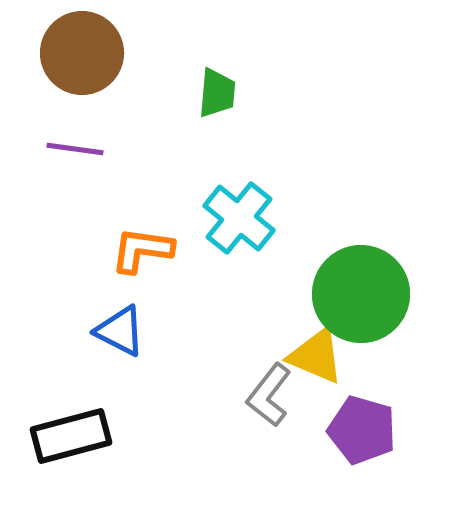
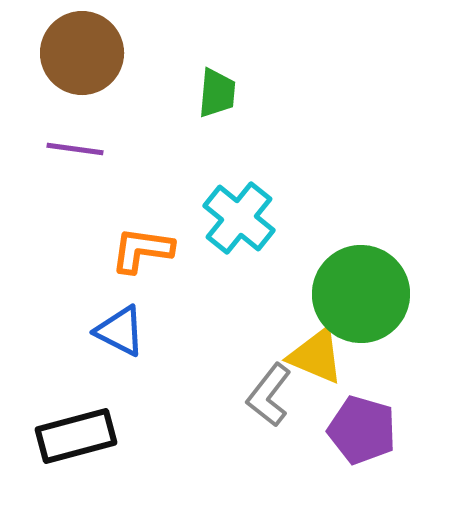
black rectangle: moved 5 px right
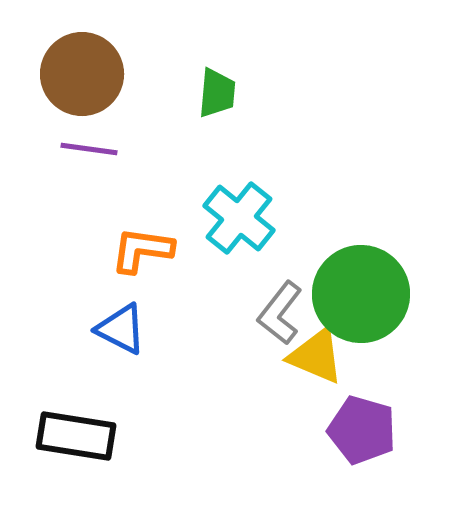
brown circle: moved 21 px down
purple line: moved 14 px right
blue triangle: moved 1 px right, 2 px up
gray L-shape: moved 11 px right, 82 px up
black rectangle: rotated 24 degrees clockwise
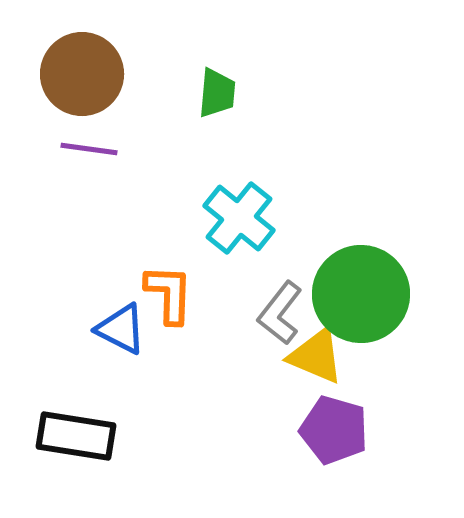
orange L-shape: moved 27 px right, 44 px down; rotated 84 degrees clockwise
purple pentagon: moved 28 px left
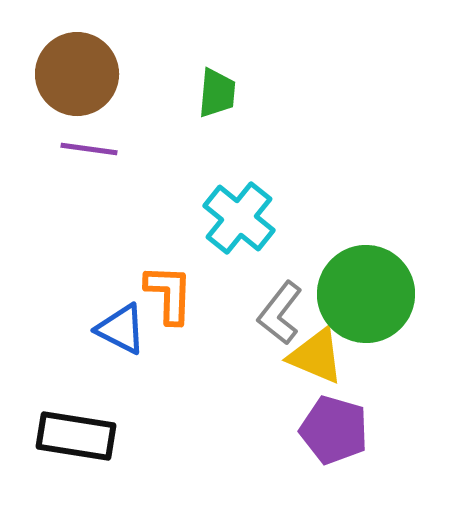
brown circle: moved 5 px left
green circle: moved 5 px right
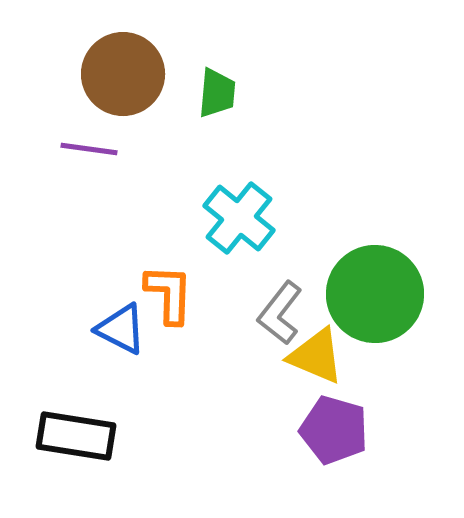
brown circle: moved 46 px right
green circle: moved 9 px right
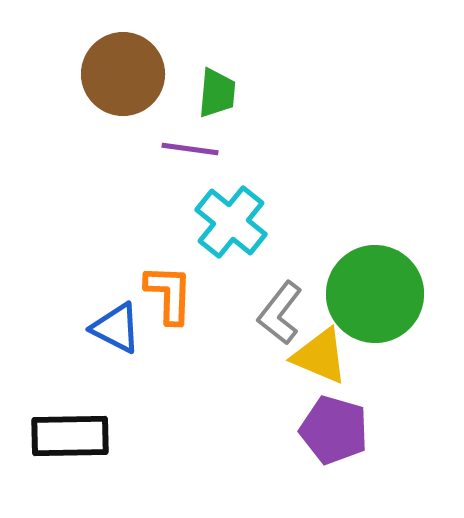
purple line: moved 101 px right
cyan cross: moved 8 px left, 4 px down
blue triangle: moved 5 px left, 1 px up
yellow triangle: moved 4 px right
black rectangle: moved 6 px left; rotated 10 degrees counterclockwise
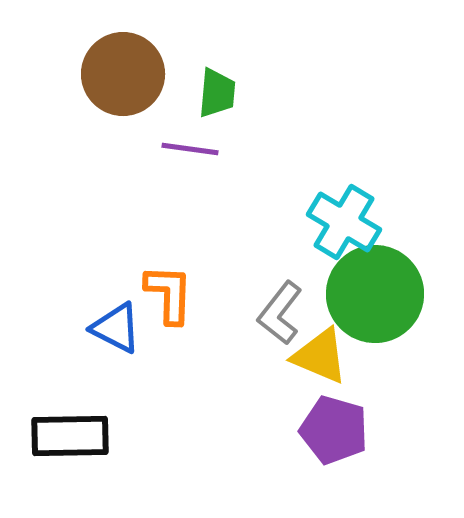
cyan cross: moved 113 px right; rotated 8 degrees counterclockwise
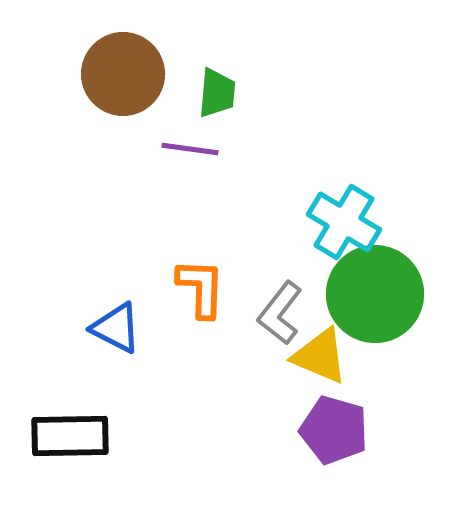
orange L-shape: moved 32 px right, 6 px up
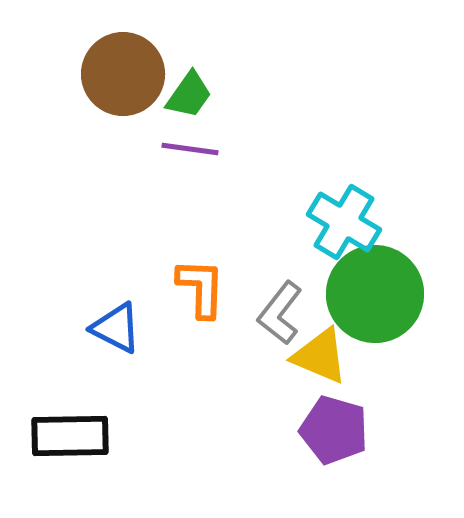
green trapezoid: moved 28 px left, 2 px down; rotated 30 degrees clockwise
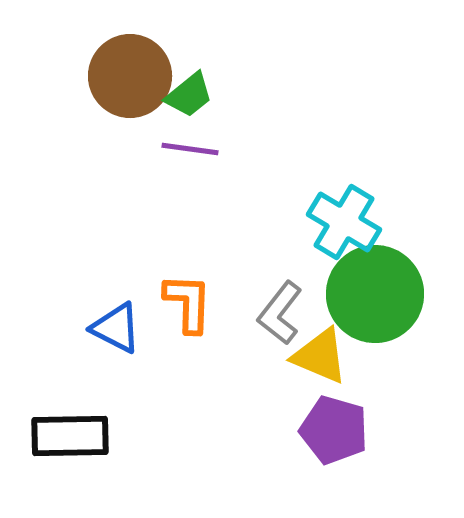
brown circle: moved 7 px right, 2 px down
green trapezoid: rotated 16 degrees clockwise
orange L-shape: moved 13 px left, 15 px down
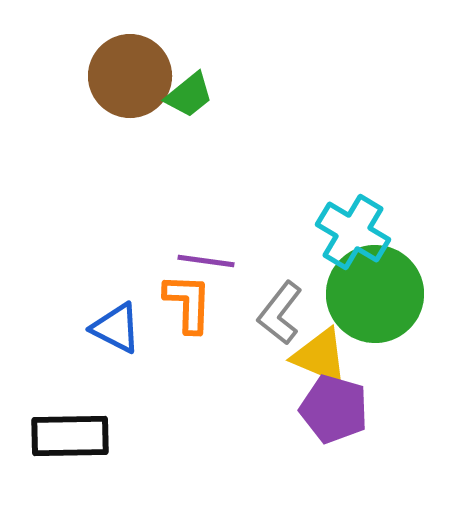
purple line: moved 16 px right, 112 px down
cyan cross: moved 9 px right, 10 px down
purple pentagon: moved 21 px up
